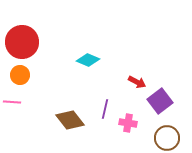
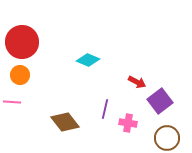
brown diamond: moved 5 px left, 2 px down
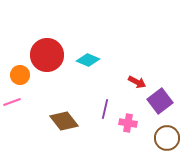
red circle: moved 25 px right, 13 px down
pink line: rotated 24 degrees counterclockwise
brown diamond: moved 1 px left, 1 px up
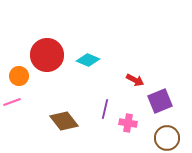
orange circle: moved 1 px left, 1 px down
red arrow: moved 2 px left, 2 px up
purple square: rotated 15 degrees clockwise
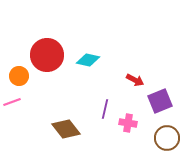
cyan diamond: rotated 10 degrees counterclockwise
brown diamond: moved 2 px right, 8 px down
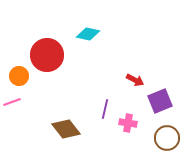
cyan diamond: moved 26 px up
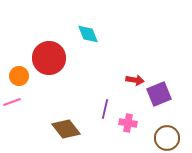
cyan diamond: rotated 55 degrees clockwise
red circle: moved 2 px right, 3 px down
red arrow: rotated 18 degrees counterclockwise
purple square: moved 1 px left, 7 px up
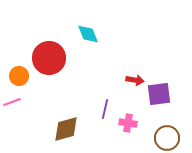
purple square: rotated 15 degrees clockwise
brown diamond: rotated 68 degrees counterclockwise
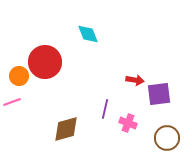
red circle: moved 4 px left, 4 px down
pink cross: rotated 12 degrees clockwise
